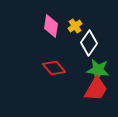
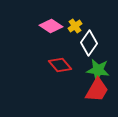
pink diamond: rotated 65 degrees counterclockwise
red diamond: moved 6 px right, 3 px up
red trapezoid: moved 1 px right, 1 px down
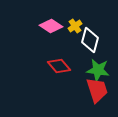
white diamond: moved 1 px right, 3 px up; rotated 20 degrees counterclockwise
red diamond: moved 1 px left, 1 px down
red trapezoid: rotated 48 degrees counterclockwise
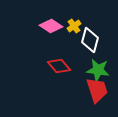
yellow cross: moved 1 px left
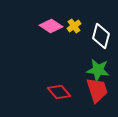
white diamond: moved 11 px right, 4 px up
red diamond: moved 26 px down
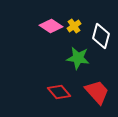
green star: moved 20 px left, 12 px up
red trapezoid: moved 2 px down; rotated 24 degrees counterclockwise
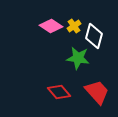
white diamond: moved 7 px left
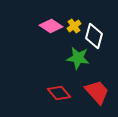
red diamond: moved 1 px down
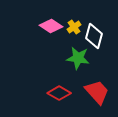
yellow cross: moved 1 px down
red diamond: rotated 20 degrees counterclockwise
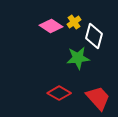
yellow cross: moved 5 px up
green star: rotated 15 degrees counterclockwise
red trapezoid: moved 1 px right, 6 px down
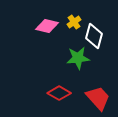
pink diamond: moved 4 px left; rotated 20 degrees counterclockwise
